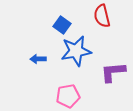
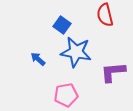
red semicircle: moved 3 px right, 1 px up
blue star: moved 1 px down; rotated 20 degrees clockwise
blue arrow: rotated 42 degrees clockwise
pink pentagon: moved 2 px left, 1 px up
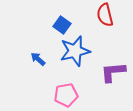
blue star: moved 1 px left, 1 px up; rotated 24 degrees counterclockwise
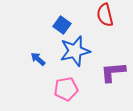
pink pentagon: moved 6 px up
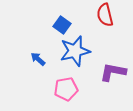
purple L-shape: rotated 16 degrees clockwise
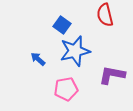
purple L-shape: moved 1 px left, 3 px down
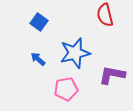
blue square: moved 23 px left, 3 px up
blue star: moved 2 px down
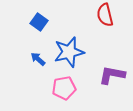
blue star: moved 6 px left, 1 px up
pink pentagon: moved 2 px left, 1 px up
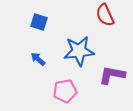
red semicircle: rotated 10 degrees counterclockwise
blue square: rotated 18 degrees counterclockwise
blue star: moved 10 px right, 1 px up; rotated 8 degrees clockwise
pink pentagon: moved 1 px right, 3 px down
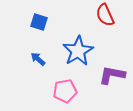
blue star: moved 1 px left; rotated 24 degrees counterclockwise
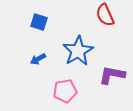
blue arrow: rotated 70 degrees counterclockwise
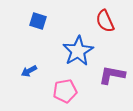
red semicircle: moved 6 px down
blue square: moved 1 px left, 1 px up
blue arrow: moved 9 px left, 12 px down
